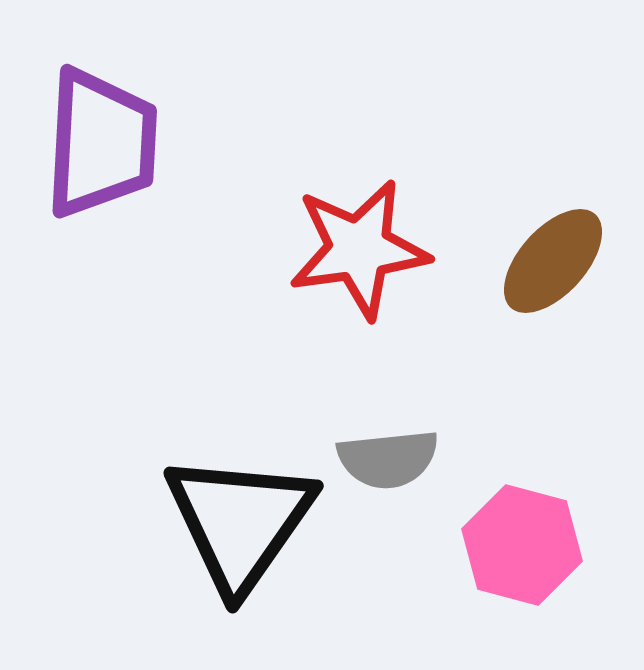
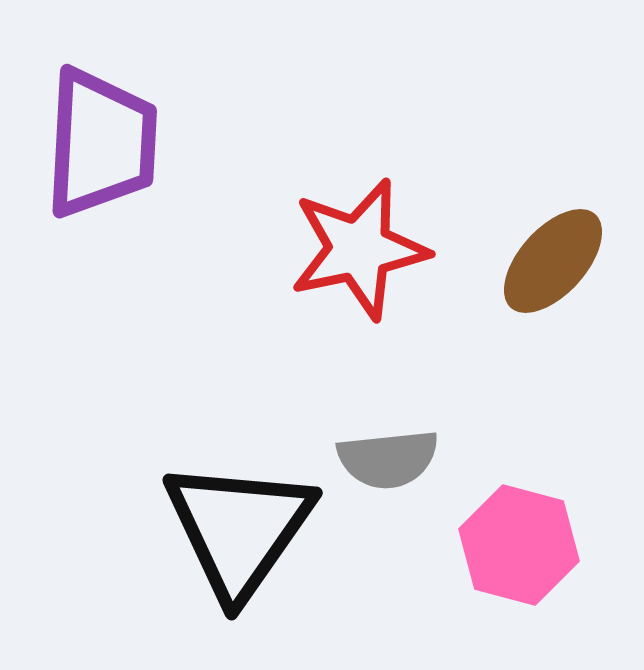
red star: rotated 4 degrees counterclockwise
black triangle: moved 1 px left, 7 px down
pink hexagon: moved 3 px left
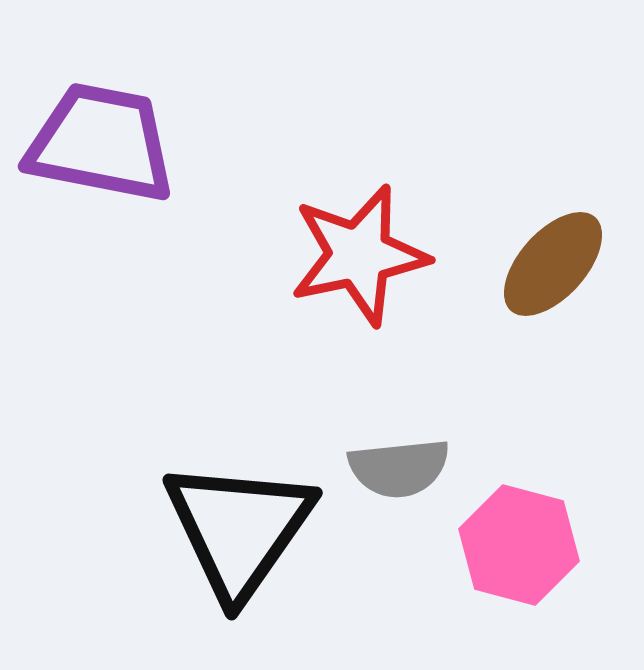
purple trapezoid: rotated 82 degrees counterclockwise
red star: moved 6 px down
brown ellipse: moved 3 px down
gray semicircle: moved 11 px right, 9 px down
